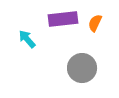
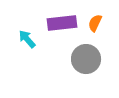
purple rectangle: moved 1 px left, 4 px down
gray circle: moved 4 px right, 9 px up
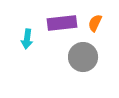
cyan arrow: rotated 132 degrees counterclockwise
gray circle: moved 3 px left, 2 px up
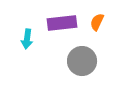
orange semicircle: moved 2 px right, 1 px up
gray circle: moved 1 px left, 4 px down
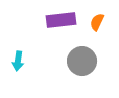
purple rectangle: moved 1 px left, 3 px up
cyan arrow: moved 9 px left, 22 px down
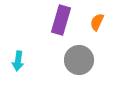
purple rectangle: rotated 68 degrees counterclockwise
gray circle: moved 3 px left, 1 px up
